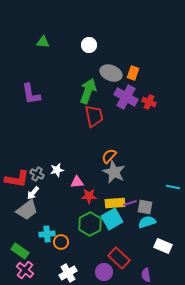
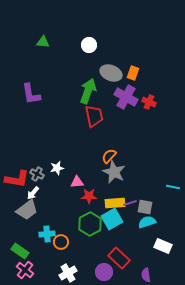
white star: moved 2 px up
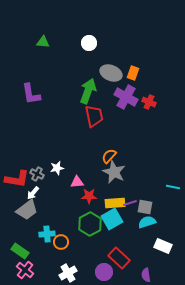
white circle: moved 2 px up
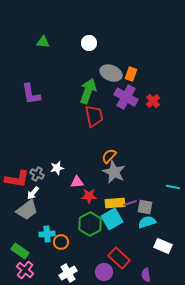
orange rectangle: moved 2 px left, 1 px down
red cross: moved 4 px right, 1 px up; rotated 24 degrees clockwise
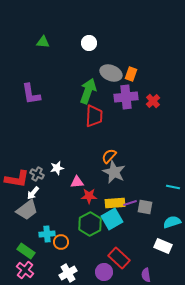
purple cross: rotated 35 degrees counterclockwise
red trapezoid: rotated 15 degrees clockwise
cyan semicircle: moved 25 px right
green rectangle: moved 6 px right
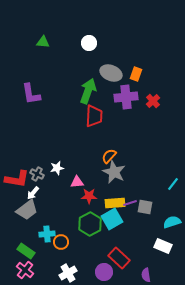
orange rectangle: moved 5 px right
cyan line: moved 3 px up; rotated 64 degrees counterclockwise
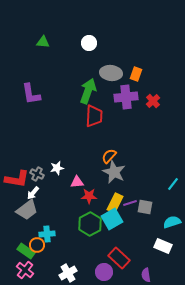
gray ellipse: rotated 15 degrees counterclockwise
yellow rectangle: rotated 60 degrees counterclockwise
orange circle: moved 24 px left, 3 px down
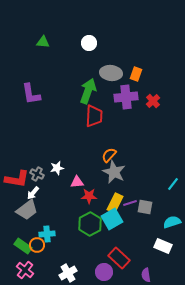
orange semicircle: moved 1 px up
green rectangle: moved 3 px left, 5 px up
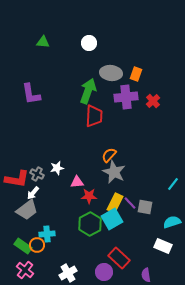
purple line: rotated 64 degrees clockwise
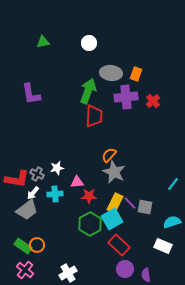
green triangle: rotated 16 degrees counterclockwise
cyan cross: moved 8 px right, 40 px up
red rectangle: moved 13 px up
purple circle: moved 21 px right, 3 px up
